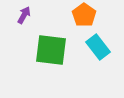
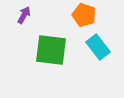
orange pentagon: rotated 15 degrees counterclockwise
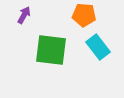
orange pentagon: rotated 15 degrees counterclockwise
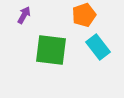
orange pentagon: rotated 25 degrees counterclockwise
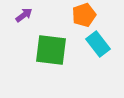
purple arrow: rotated 24 degrees clockwise
cyan rectangle: moved 3 px up
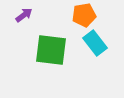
orange pentagon: rotated 10 degrees clockwise
cyan rectangle: moved 3 px left, 1 px up
